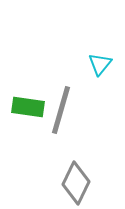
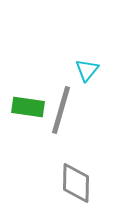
cyan triangle: moved 13 px left, 6 px down
gray diamond: rotated 24 degrees counterclockwise
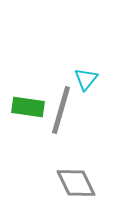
cyan triangle: moved 1 px left, 9 px down
gray diamond: rotated 27 degrees counterclockwise
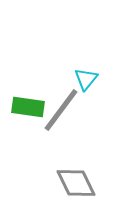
gray line: rotated 21 degrees clockwise
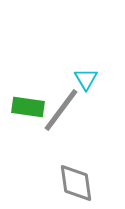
cyan triangle: rotated 10 degrees counterclockwise
gray diamond: rotated 18 degrees clockwise
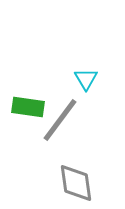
gray line: moved 1 px left, 10 px down
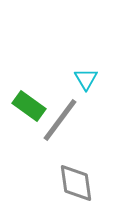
green rectangle: moved 1 px right, 1 px up; rotated 28 degrees clockwise
